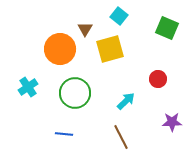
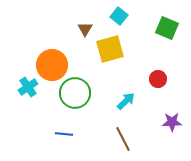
orange circle: moved 8 px left, 16 px down
brown line: moved 2 px right, 2 px down
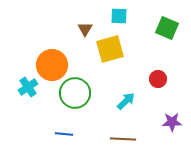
cyan square: rotated 36 degrees counterclockwise
brown line: rotated 60 degrees counterclockwise
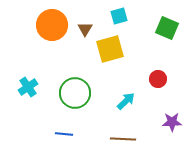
cyan square: rotated 18 degrees counterclockwise
orange circle: moved 40 px up
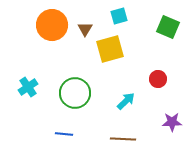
green square: moved 1 px right, 1 px up
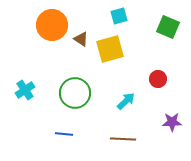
brown triangle: moved 4 px left, 10 px down; rotated 28 degrees counterclockwise
cyan cross: moved 3 px left, 3 px down
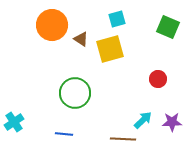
cyan square: moved 2 px left, 3 px down
cyan cross: moved 11 px left, 32 px down
cyan arrow: moved 17 px right, 19 px down
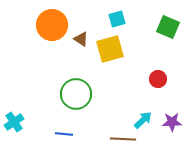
green circle: moved 1 px right, 1 px down
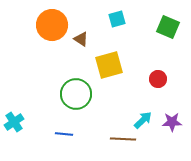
yellow square: moved 1 px left, 16 px down
